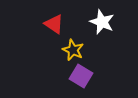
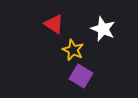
white star: moved 1 px right, 7 px down
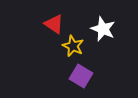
yellow star: moved 4 px up
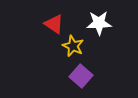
white star: moved 4 px left, 6 px up; rotated 25 degrees counterclockwise
purple square: rotated 10 degrees clockwise
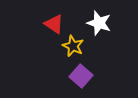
white star: rotated 20 degrees clockwise
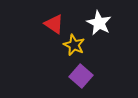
white star: rotated 10 degrees clockwise
yellow star: moved 1 px right, 1 px up
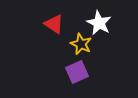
yellow star: moved 7 px right, 1 px up
purple square: moved 4 px left, 4 px up; rotated 25 degrees clockwise
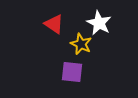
purple square: moved 5 px left; rotated 30 degrees clockwise
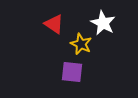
white star: moved 4 px right
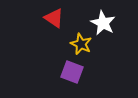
red triangle: moved 6 px up
purple square: rotated 15 degrees clockwise
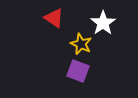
white star: rotated 10 degrees clockwise
purple square: moved 6 px right, 1 px up
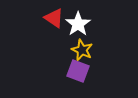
white star: moved 25 px left, 1 px down
yellow star: moved 1 px right, 6 px down
